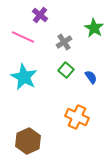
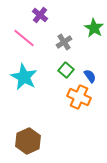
pink line: moved 1 px right, 1 px down; rotated 15 degrees clockwise
blue semicircle: moved 1 px left, 1 px up
orange cross: moved 2 px right, 20 px up
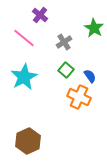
cyan star: rotated 16 degrees clockwise
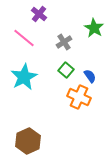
purple cross: moved 1 px left, 1 px up
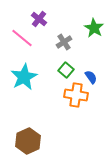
purple cross: moved 5 px down
pink line: moved 2 px left
blue semicircle: moved 1 px right, 1 px down
orange cross: moved 3 px left, 2 px up; rotated 15 degrees counterclockwise
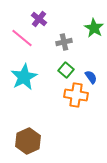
gray cross: rotated 21 degrees clockwise
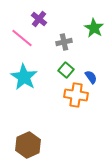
cyan star: rotated 12 degrees counterclockwise
brown hexagon: moved 4 px down
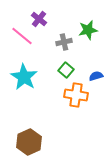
green star: moved 6 px left, 2 px down; rotated 30 degrees clockwise
pink line: moved 2 px up
blue semicircle: moved 5 px right, 1 px up; rotated 72 degrees counterclockwise
brown hexagon: moved 1 px right, 3 px up
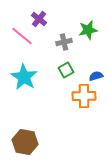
green square: rotated 21 degrees clockwise
orange cross: moved 8 px right, 1 px down; rotated 10 degrees counterclockwise
brown hexagon: moved 4 px left; rotated 25 degrees counterclockwise
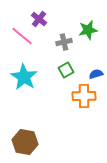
blue semicircle: moved 2 px up
